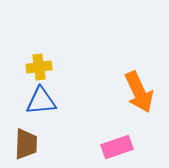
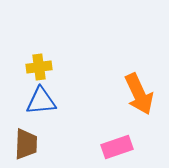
orange arrow: moved 2 px down
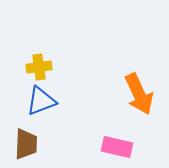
blue triangle: rotated 16 degrees counterclockwise
pink rectangle: rotated 32 degrees clockwise
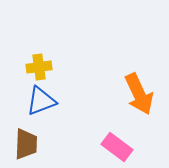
pink rectangle: rotated 24 degrees clockwise
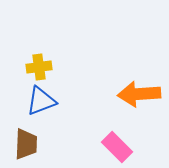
orange arrow: rotated 111 degrees clockwise
pink rectangle: rotated 8 degrees clockwise
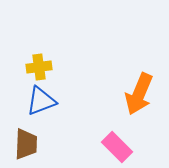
orange arrow: rotated 63 degrees counterclockwise
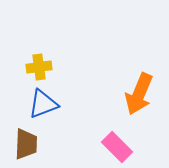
blue triangle: moved 2 px right, 3 px down
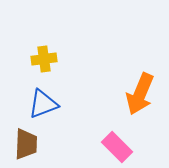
yellow cross: moved 5 px right, 8 px up
orange arrow: moved 1 px right
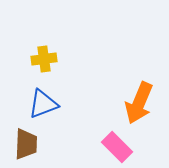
orange arrow: moved 1 px left, 9 px down
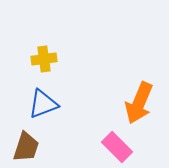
brown trapezoid: moved 3 px down; rotated 16 degrees clockwise
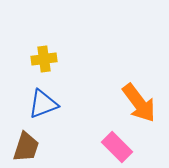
orange arrow: rotated 60 degrees counterclockwise
